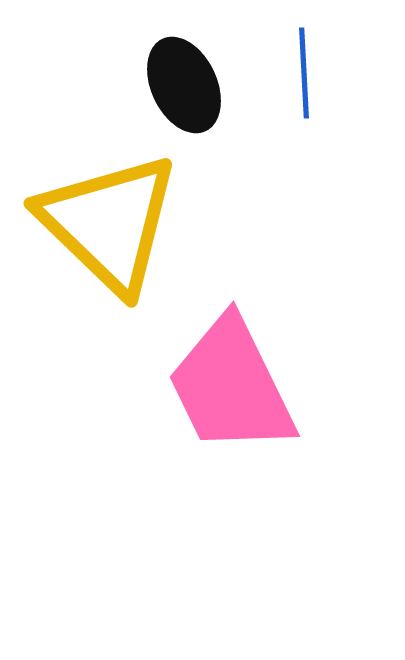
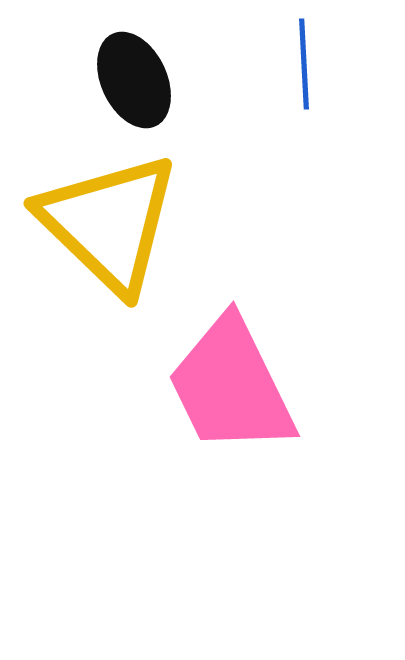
blue line: moved 9 px up
black ellipse: moved 50 px left, 5 px up
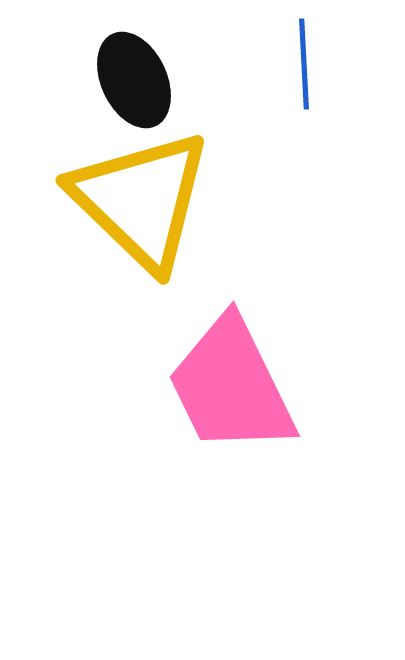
yellow triangle: moved 32 px right, 23 px up
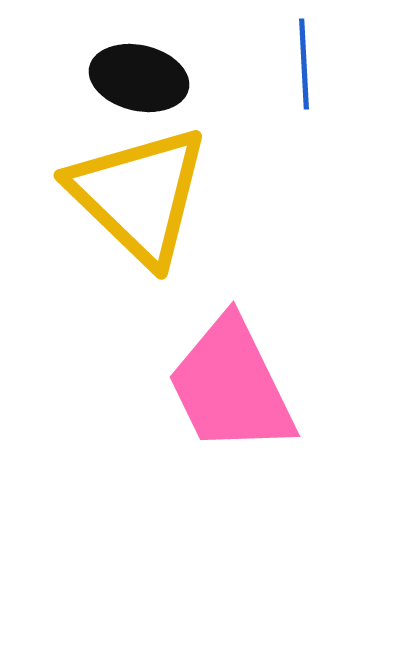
black ellipse: moved 5 px right, 2 px up; rotated 52 degrees counterclockwise
yellow triangle: moved 2 px left, 5 px up
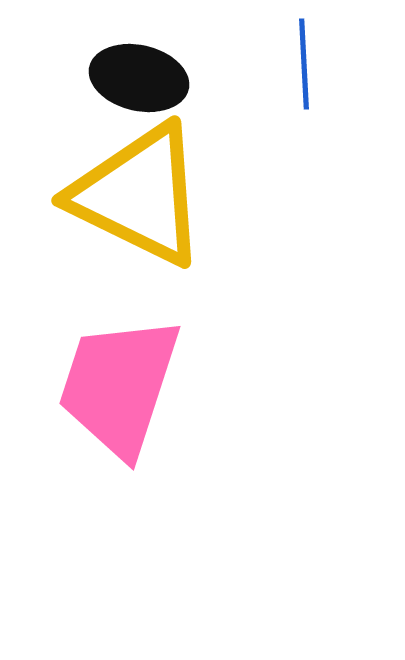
yellow triangle: rotated 18 degrees counterclockwise
pink trapezoid: moved 112 px left; rotated 44 degrees clockwise
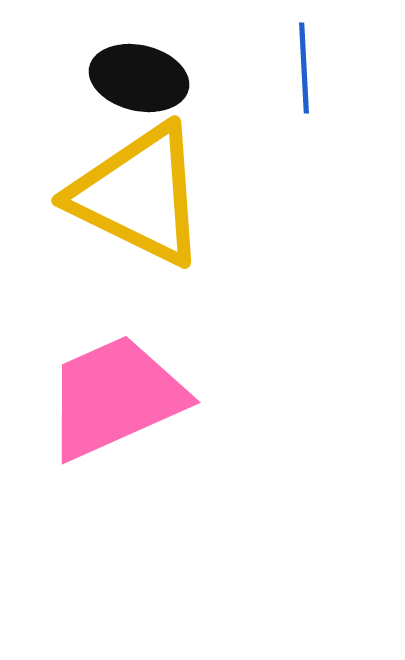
blue line: moved 4 px down
pink trapezoid: moved 4 px left, 11 px down; rotated 48 degrees clockwise
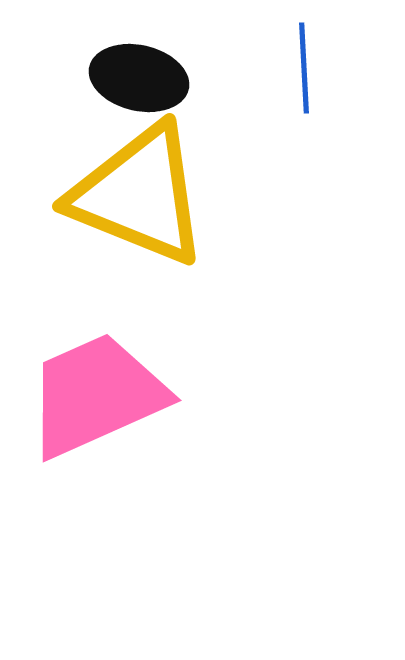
yellow triangle: rotated 4 degrees counterclockwise
pink trapezoid: moved 19 px left, 2 px up
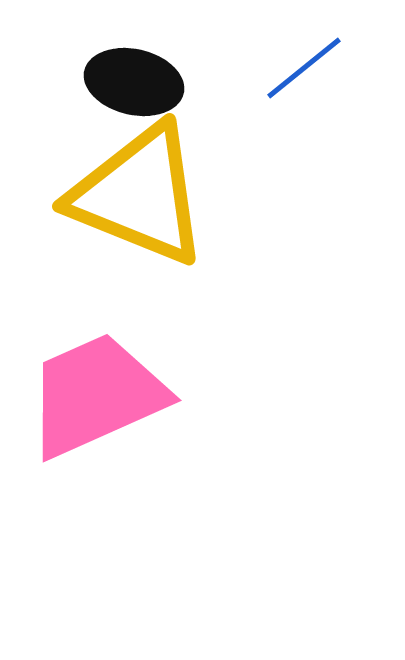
blue line: rotated 54 degrees clockwise
black ellipse: moved 5 px left, 4 px down
